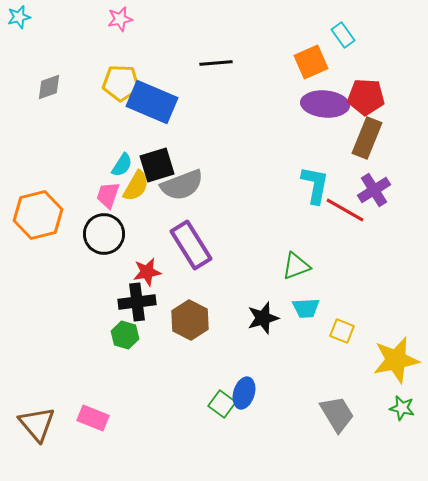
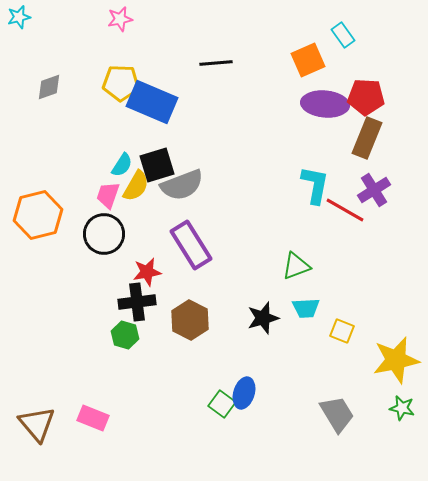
orange square: moved 3 px left, 2 px up
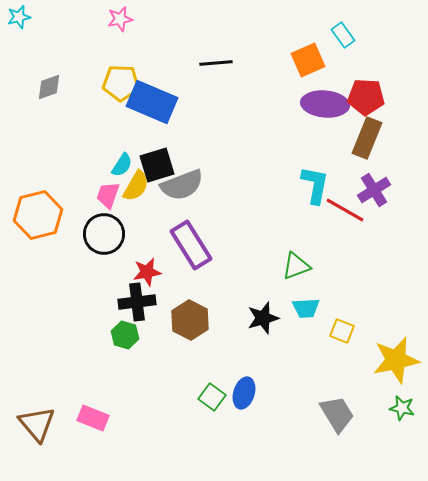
green square: moved 10 px left, 7 px up
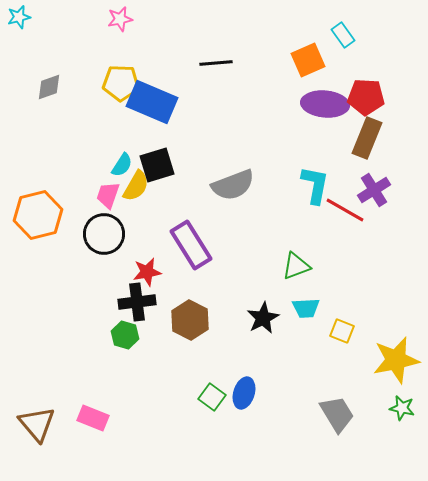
gray semicircle: moved 51 px right
black star: rotated 12 degrees counterclockwise
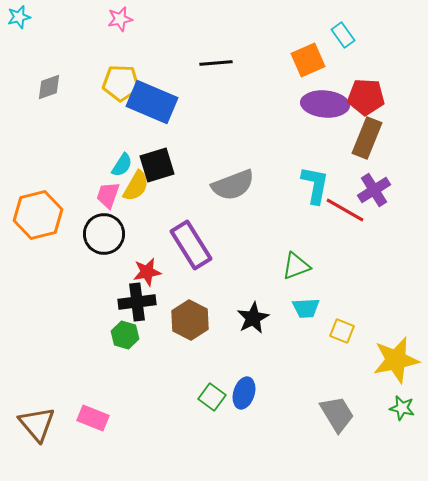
black star: moved 10 px left
